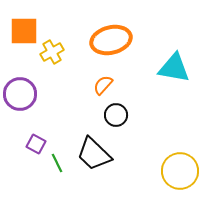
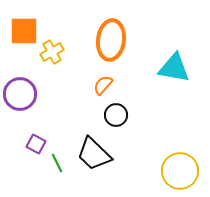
orange ellipse: rotated 69 degrees counterclockwise
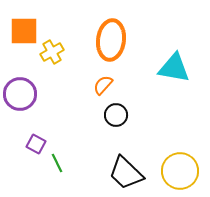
black trapezoid: moved 32 px right, 19 px down
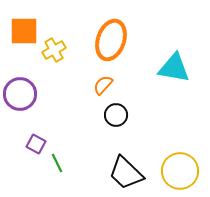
orange ellipse: rotated 12 degrees clockwise
yellow cross: moved 2 px right, 2 px up
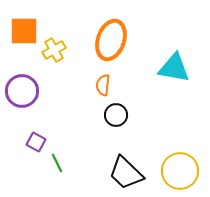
orange semicircle: rotated 35 degrees counterclockwise
purple circle: moved 2 px right, 3 px up
purple square: moved 2 px up
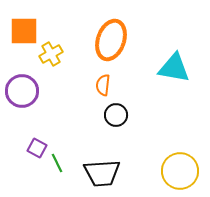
yellow cross: moved 3 px left, 4 px down
purple square: moved 1 px right, 6 px down
black trapezoid: moved 24 px left; rotated 48 degrees counterclockwise
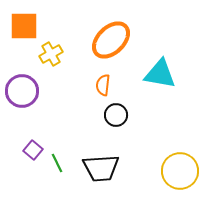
orange square: moved 5 px up
orange ellipse: rotated 27 degrees clockwise
cyan triangle: moved 14 px left, 6 px down
purple square: moved 4 px left, 2 px down; rotated 12 degrees clockwise
black trapezoid: moved 1 px left, 5 px up
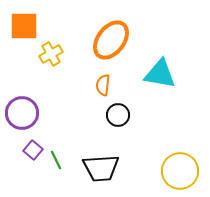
orange ellipse: rotated 9 degrees counterclockwise
purple circle: moved 22 px down
black circle: moved 2 px right
green line: moved 1 px left, 3 px up
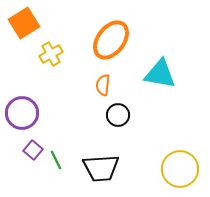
orange square: moved 3 px up; rotated 32 degrees counterclockwise
yellow circle: moved 2 px up
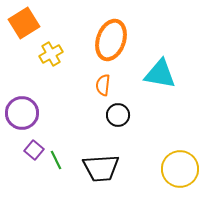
orange ellipse: rotated 18 degrees counterclockwise
purple square: moved 1 px right
